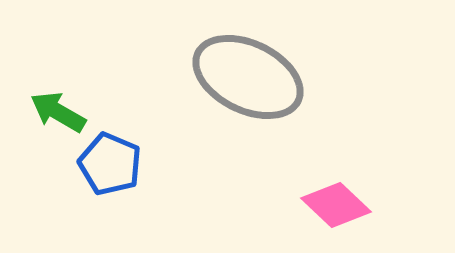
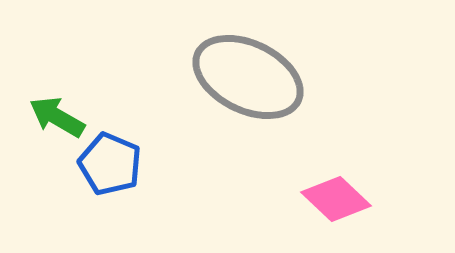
green arrow: moved 1 px left, 5 px down
pink diamond: moved 6 px up
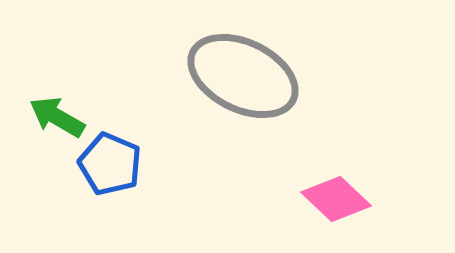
gray ellipse: moved 5 px left, 1 px up
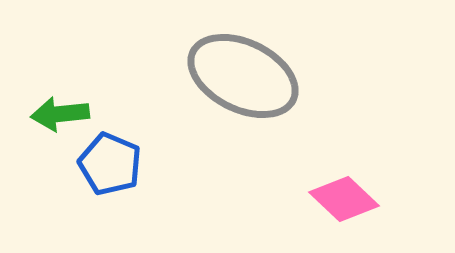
green arrow: moved 3 px right, 3 px up; rotated 36 degrees counterclockwise
pink diamond: moved 8 px right
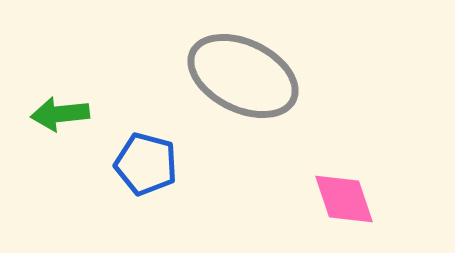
blue pentagon: moved 36 px right; rotated 8 degrees counterclockwise
pink diamond: rotated 28 degrees clockwise
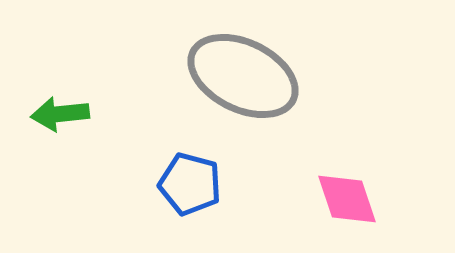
blue pentagon: moved 44 px right, 20 px down
pink diamond: moved 3 px right
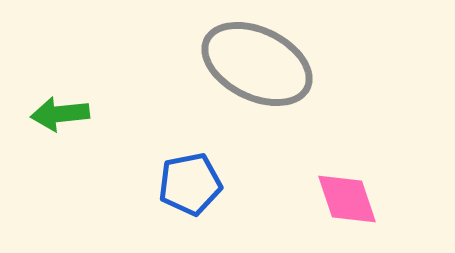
gray ellipse: moved 14 px right, 12 px up
blue pentagon: rotated 26 degrees counterclockwise
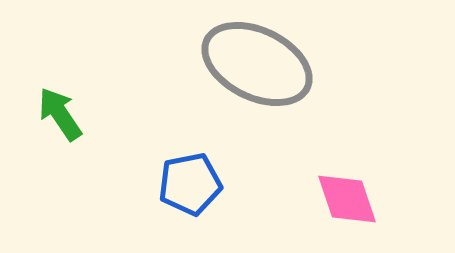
green arrow: rotated 62 degrees clockwise
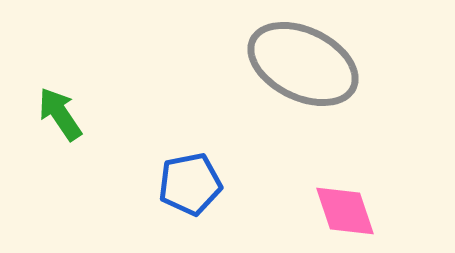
gray ellipse: moved 46 px right
pink diamond: moved 2 px left, 12 px down
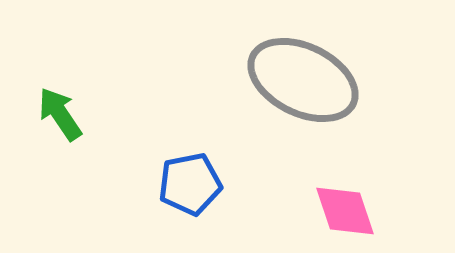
gray ellipse: moved 16 px down
